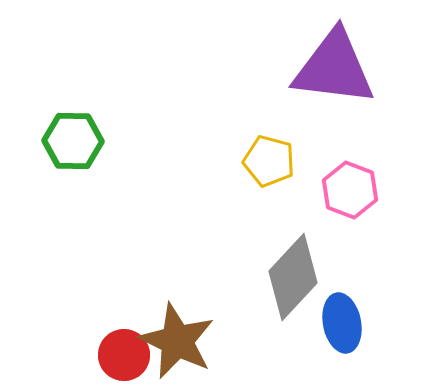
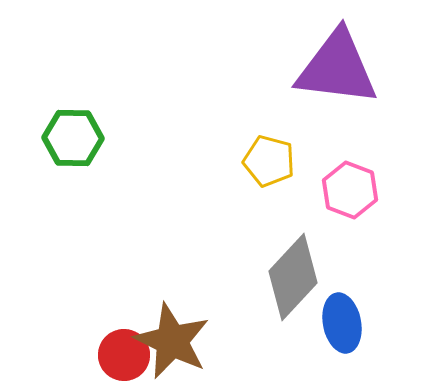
purple triangle: moved 3 px right
green hexagon: moved 3 px up
brown star: moved 5 px left
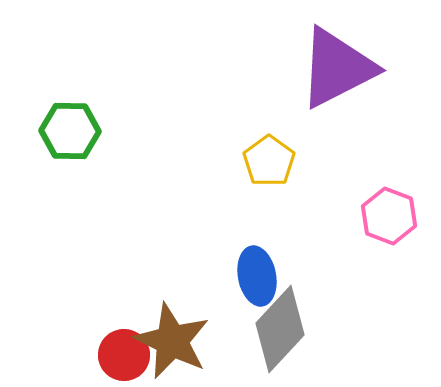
purple triangle: rotated 34 degrees counterclockwise
green hexagon: moved 3 px left, 7 px up
yellow pentagon: rotated 21 degrees clockwise
pink hexagon: moved 39 px right, 26 px down
gray diamond: moved 13 px left, 52 px down
blue ellipse: moved 85 px left, 47 px up
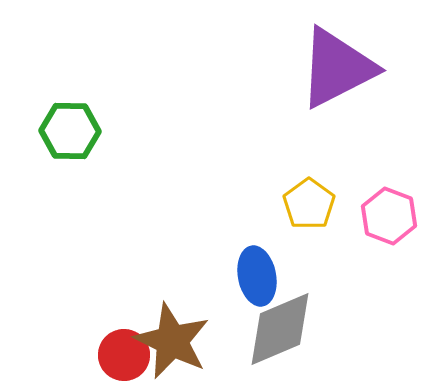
yellow pentagon: moved 40 px right, 43 px down
gray diamond: rotated 24 degrees clockwise
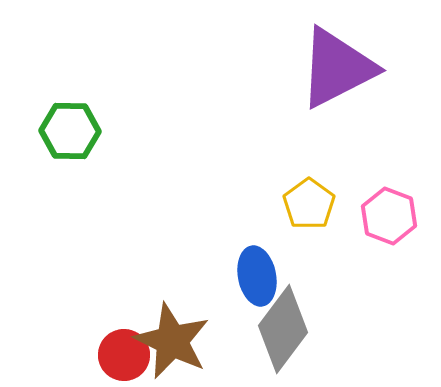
gray diamond: moved 3 px right; rotated 30 degrees counterclockwise
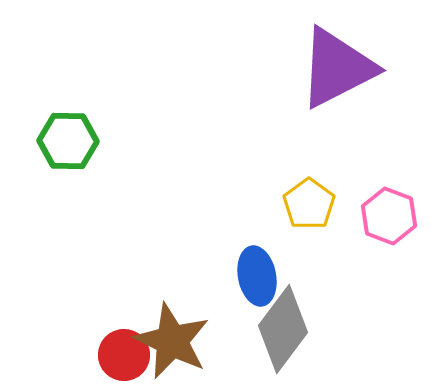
green hexagon: moved 2 px left, 10 px down
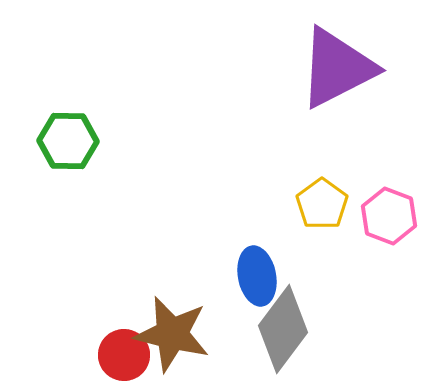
yellow pentagon: moved 13 px right
brown star: moved 7 px up; rotated 12 degrees counterclockwise
